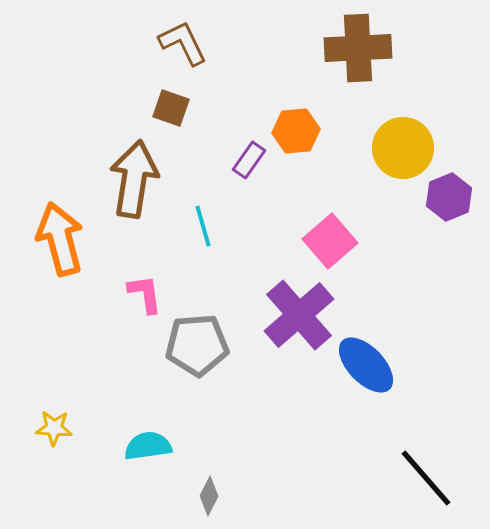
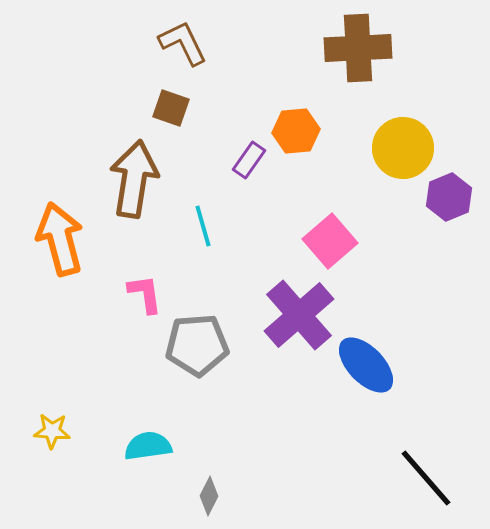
yellow star: moved 2 px left, 3 px down
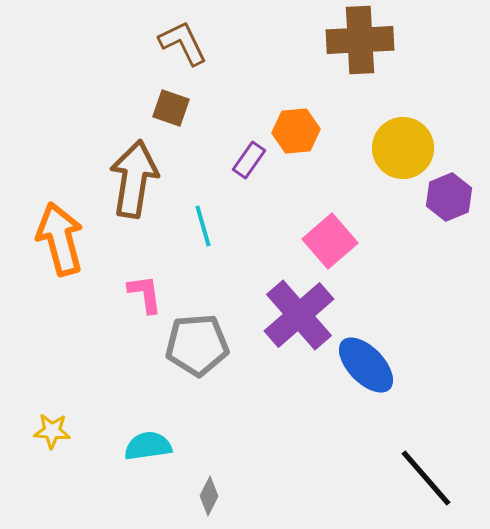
brown cross: moved 2 px right, 8 px up
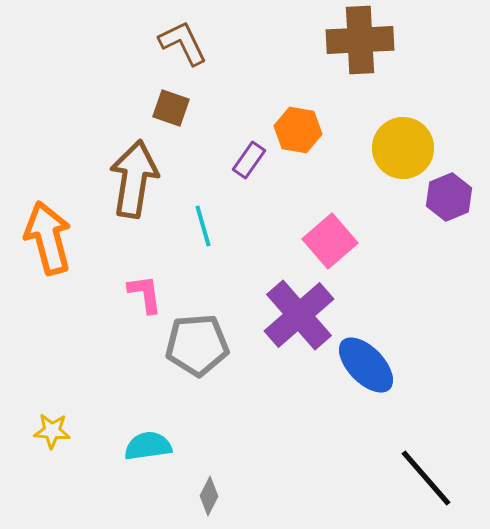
orange hexagon: moved 2 px right, 1 px up; rotated 15 degrees clockwise
orange arrow: moved 12 px left, 1 px up
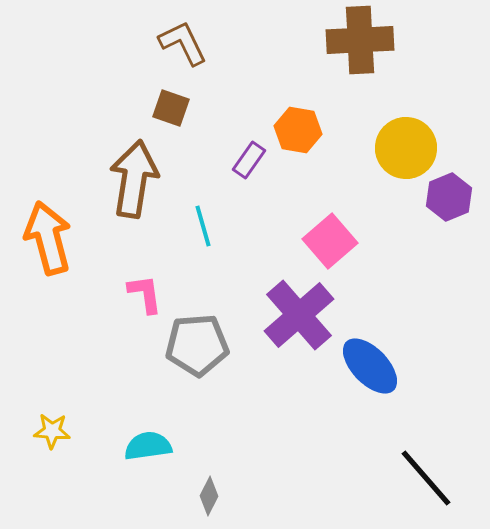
yellow circle: moved 3 px right
blue ellipse: moved 4 px right, 1 px down
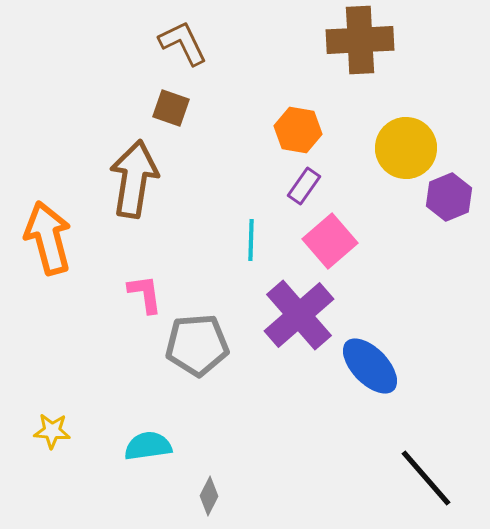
purple rectangle: moved 55 px right, 26 px down
cyan line: moved 48 px right, 14 px down; rotated 18 degrees clockwise
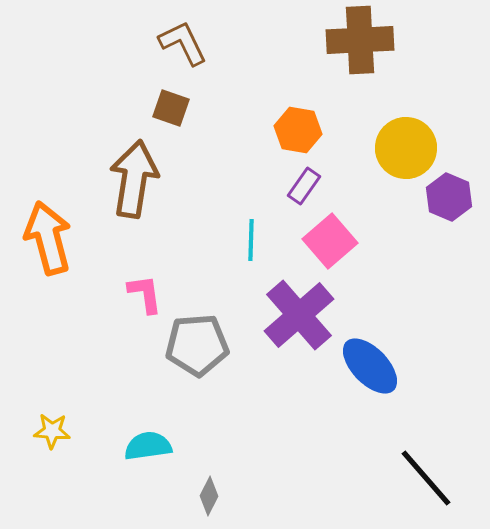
purple hexagon: rotated 15 degrees counterclockwise
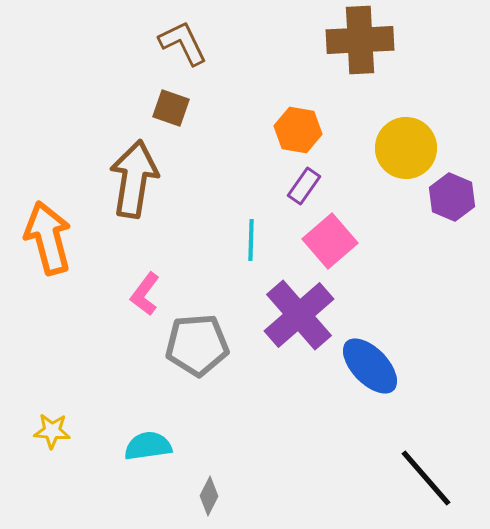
purple hexagon: moved 3 px right
pink L-shape: rotated 135 degrees counterclockwise
